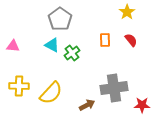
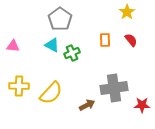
green cross: rotated 14 degrees clockwise
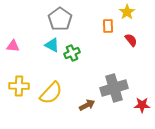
orange rectangle: moved 3 px right, 14 px up
gray cross: rotated 8 degrees counterclockwise
